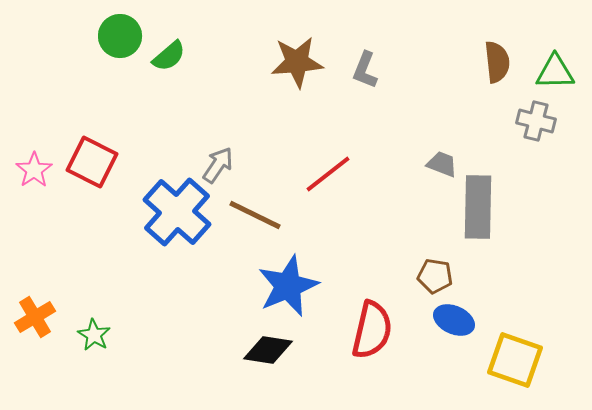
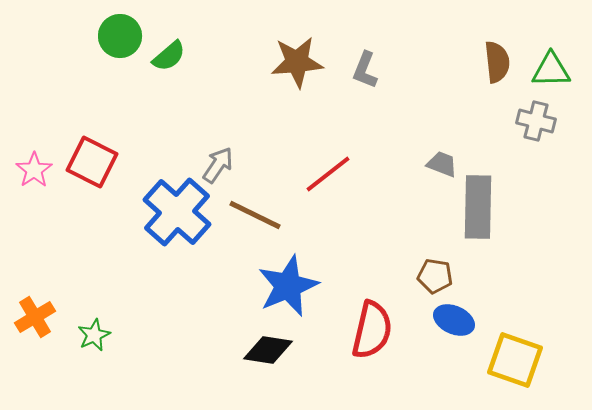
green triangle: moved 4 px left, 2 px up
green star: rotated 16 degrees clockwise
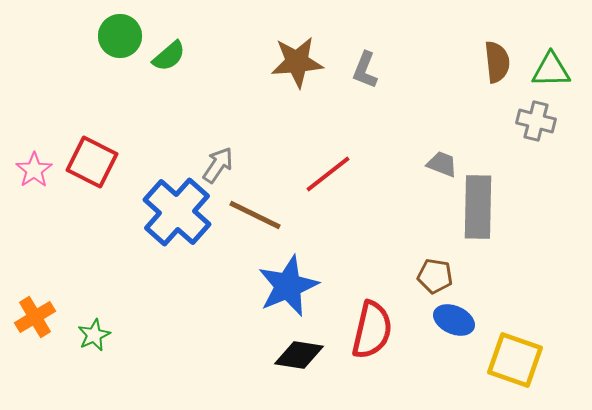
black diamond: moved 31 px right, 5 px down
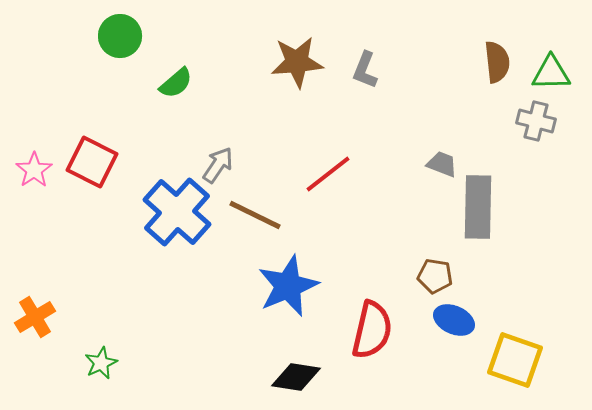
green semicircle: moved 7 px right, 27 px down
green triangle: moved 3 px down
green star: moved 7 px right, 28 px down
black diamond: moved 3 px left, 22 px down
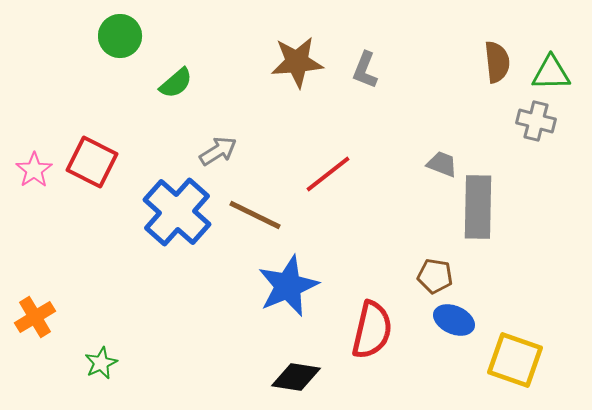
gray arrow: moved 14 px up; rotated 24 degrees clockwise
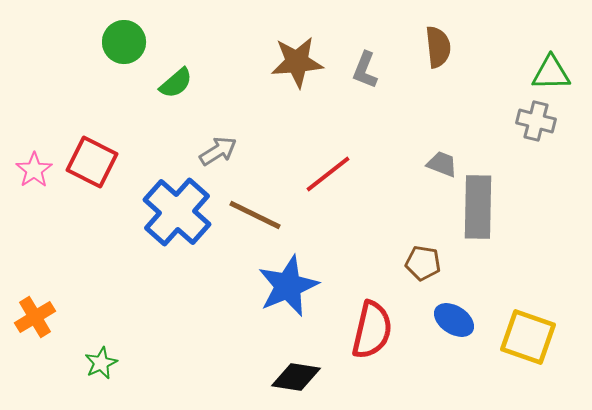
green circle: moved 4 px right, 6 px down
brown semicircle: moved 59 px left, 15 px up
brown pentagon: moved 12 px left, 13 px up
blue ellipse: rotated 9 degrees clockwise
yellow square: moved 13 px right, 23 px up
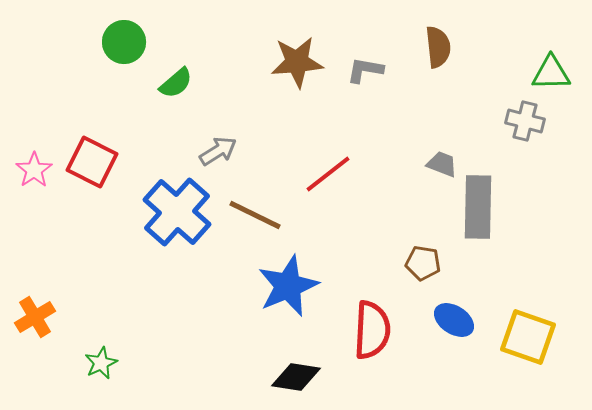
gray L-shape: rotated 78 degrees clockwise
gray cross: moved 11 px left
red semicircle: rotated 10 degrees counterclockwise
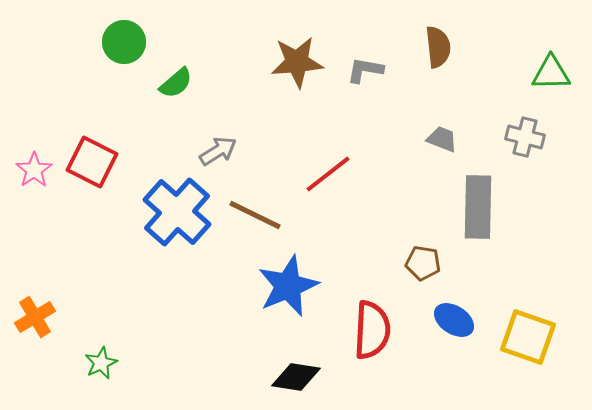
gray cross: moved 16 px down
gray trapezoid: moved 25 px up
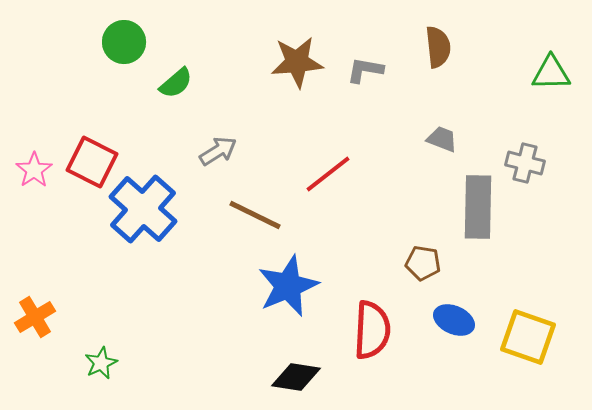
gray cross: moved 26 px down
blue cross: moved 34 px left, 3 px up
blue ellipse: rotated 9 degrees counterclockwise
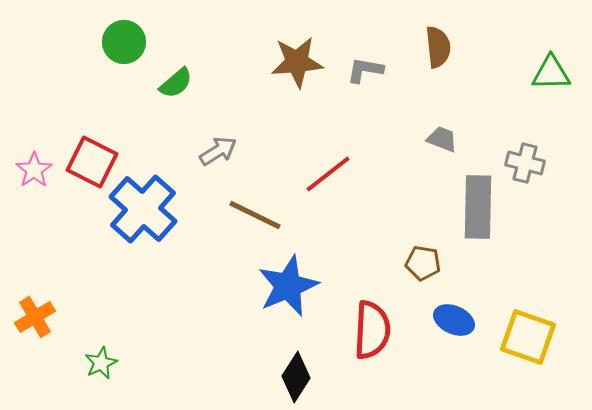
black diamond: rotated 66 degrees counterclockwise
